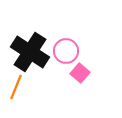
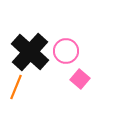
black cross: rotated 9 degrees clockwise
pink square: moved 6 px down
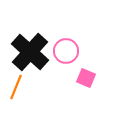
pink square: moved 6 px right, 1 px up; rotated 18 degrees counterclockwise
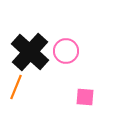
pink square: moved 1 px left, 19 px down; rotated 18 degrees counterclockwise
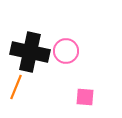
black cross: rotated 30 degrees counterclockwise
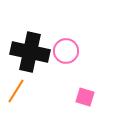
orange line: moved 4 px down; rotated 10 degrees clockwise
pink square: rotated 12 degrees clockwise
